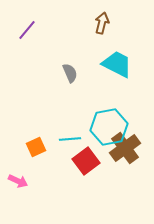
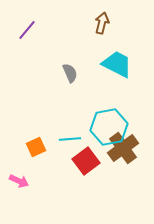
brown cross: moved 2 px left
pink arrow: moved 1 px right
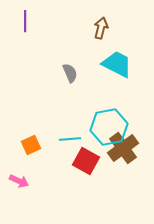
brown arrow: moved 1 px left, 5 px down
purple line: moved 2 px left, 9 px up; rotated 40 degrees counterclockwise
orange square: moved 5 px left, 2 px up
red square: rotated 24 degrees counterclockwise
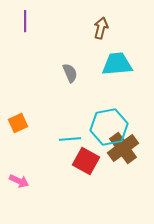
cyan trapezoid: rotated 32 degrees counterclockwise
orange square: moved 13 px left, 22 px up
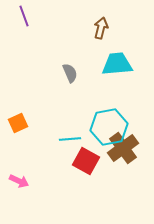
purple line: moved 1 px left, 5 px up; rotated 20 degrees counterclockwise
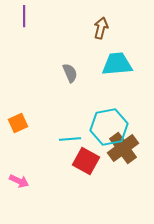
purple line: rotated 20 degrees clockwise
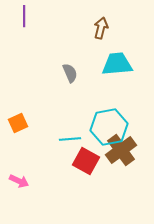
brown cross: moved 2 px left, 2 px down
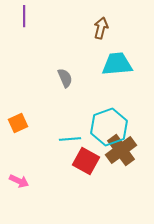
gray semicircle: moved 5 px left, 5 px down
cyan hexagon: rotated 9 degrees counterclockwise
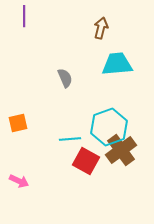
orange square: rotated 12 degrees clockwise
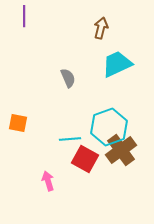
cyan trapezoid: rotated 20 degrees counterclockwise
gray semicircle: moved 3 px right
orange square: rotated 24 degrees clockwise
red square: moved 1 px left, 2 px up
pink arrow: moved 29 px right; rotated 132 degrees counterclockwise
